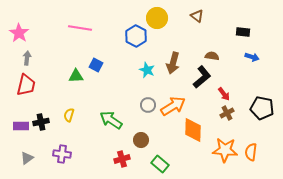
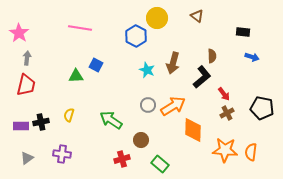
brown semicircle: rotated 80 degrees clockwise
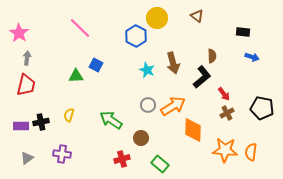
pink line: rotated 35 degrees clockwise
brown arrow: rotated 30 degrees counterclockwise
brown circle: moved 2 px up
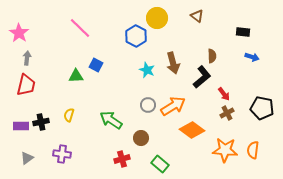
orange diamond: moved 1 px left; rotated 55 degrees counterclockwise
orange semicircle: moved 2 px right, 2 px up
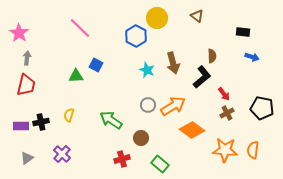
purple cross: rotated 36 degrees clockwise
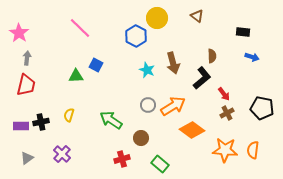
black L-shape: moved 1 px down
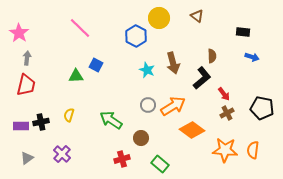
yellow circle: moved 2 px right
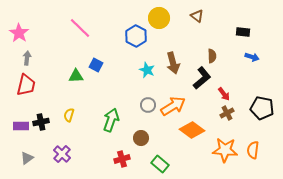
green arrow: rotated 75 degrees clockwise
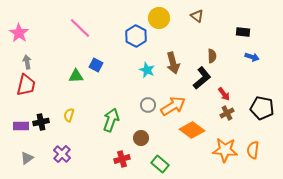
gray arrow: moved 4 px down; rotated 16 degrees counterclockwise
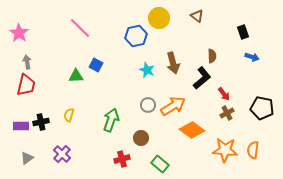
black rectangle: rotated 64 degrees clockwise
blue hexagon: rotated 20 degrees clockwise
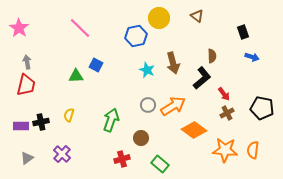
pink star: moved 5 px up
orange diamond: moved 2 px right
